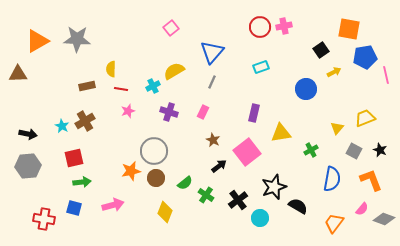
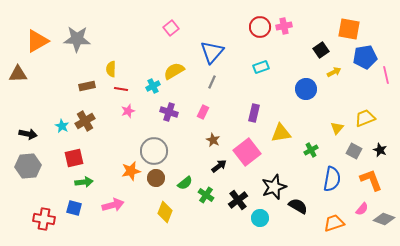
green arrow at (82, 182): moved 2 px right
orange trapezoid at (334, 223): rotated 35 degrees clockwise
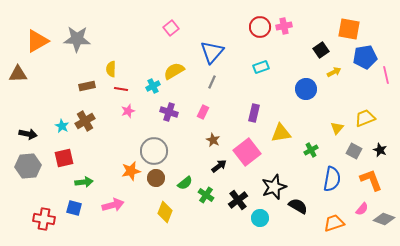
red square at (74, 158): moved 10 px left
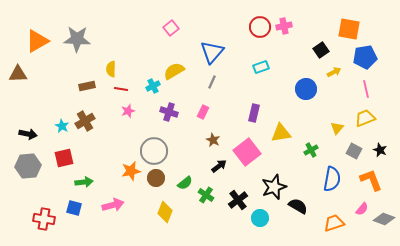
pink line at (386, 75): moved 20 px left, 14 px down
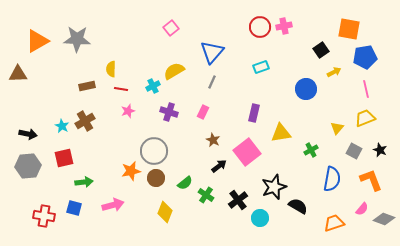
red cross at (44, 219): moved 3 px up
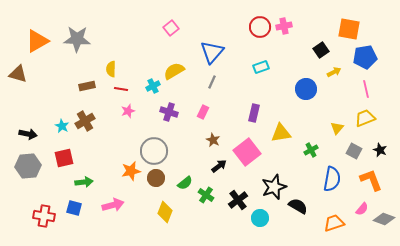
brown triangle at (18, 74): rotated 18 degrees clockwise
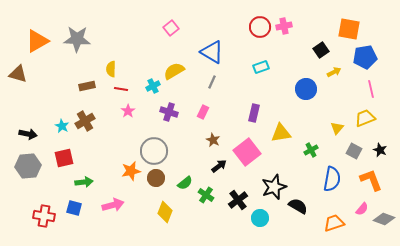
blue triangle at (212, 52): rotated 40 degrees counterclockwise
pink line at (366, 89): moved 5 px right
pink star at (128, 111): rotated 16 degrees counterclockwise
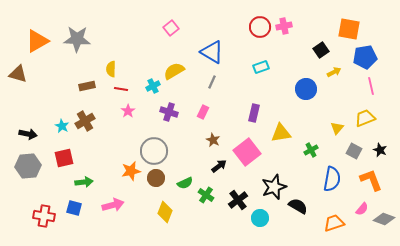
pink line at (371, 89): moved 3 px up
green semicircle at (185, 183): rotated 14 degrees clockwise
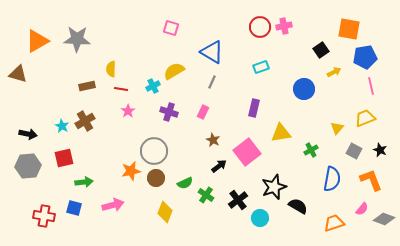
pink square at (171, 28): rotated 35 degrees counterclockwise
blue circle at (306, 89): moved 2 px left
purple rectangle at (254, 113): moved 5 px up
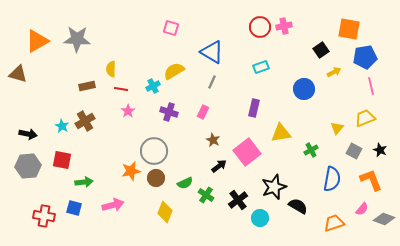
red square at (64, 158): moved 2 px left, 2 px down; rotated 24 degrees clockwise
